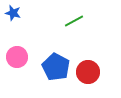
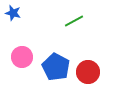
pink circle: moved 5 px right
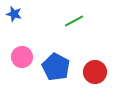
blue star: moved 1 px right, 1 px down
red circle: moved 7 px right
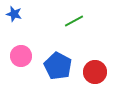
pink circle: moved 1 px left, 1 px up
blue pentagon: moved 2 px right, 1 px up
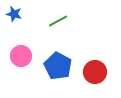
green line: moved 16 px left
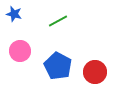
pink circle: moved 1 px left, 5 px up
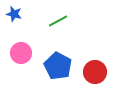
pink circle: moved 1 px right, 2 px down
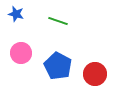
blue star: moved 2 px right
green line: rotated 48 degrees clockwise
red circle: moved 2 px down
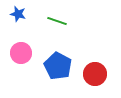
blue star: moved 2 px right
green line: moved 1 px left
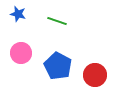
red circle: moved 1 px down
